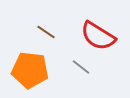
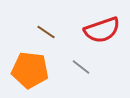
red semicircle: moved 4 px right, 6 px up; rotated 51 degrees counterclockwise
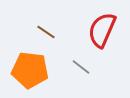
red semicircle: rotated 132 degrees clockwise
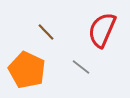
brown line: rotated 12 degrees clockwise
orange pentagon: moved 3 px left; rotated 18 degrees clockwise
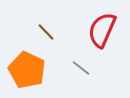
gray line: moved 1 px down
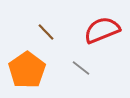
red semicircle: rotated 45 degrees clockwise
orange pentagon: rotated 12 degrees clockwise
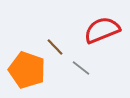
brown line: moved 9 px right, 15 px down
orange pentagon: rotated 18 degrees counterclockwise
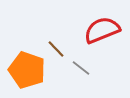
brown line: moved 1 px right, 2 px down
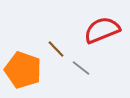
orange pentagon: moved 4 px left
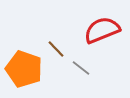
orange pentagon: moved 1 px right, 1 px up
